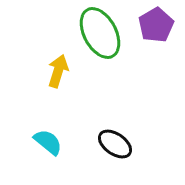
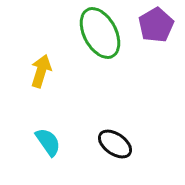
yellow arrow: moved 17 px left
cyan semicircle: rotated 16 degrees clockwise
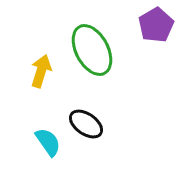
green ellipse: moved 8 px left, 17 px down
black ellipse: moved 29 px left, 20 px up
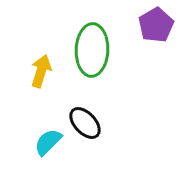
green ellipse: rotated 30 degrees clockwise
black ellipse: moved 1 px left, 1 px up; rotated 12 degrees clockwise
cyan semicircle: rotated 100 degrees counterclockwise
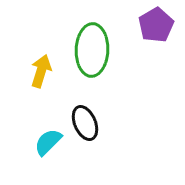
black ellipse: rotated 20 degrees clockwise
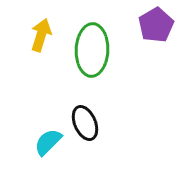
yellow arrow: moved 36 px up
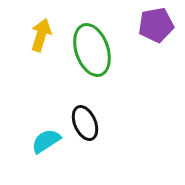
purple pentagon: rotated 20 degrees clockwise
green ellipse: rotated 21 degrees counterclockwise
cyan semicircle: moved 2 px left, 1 px up; rotated 12 degrees clockwise
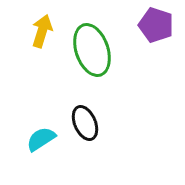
purple pentagon: rotated 28 degrees clockwise
yellow arrow: moved 1 px right, 4 px up
cyan semicircle: moved 5 px left, 2 px up
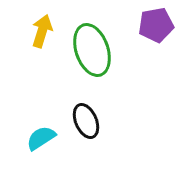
purple pentagon: rotated 28 degrees counterclockwise
black ellipse: moved 1 px right, 2 px up
cyan semicircle: moved 1 px up
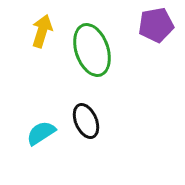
cyan semicircle: moved 5 px up
